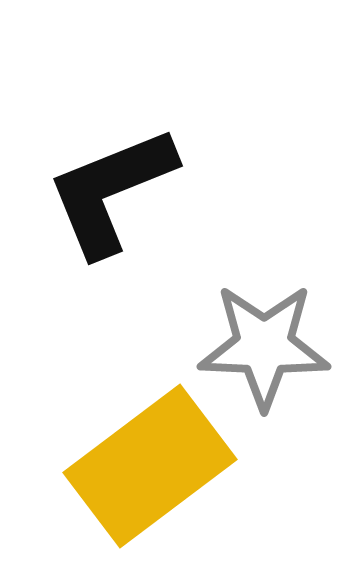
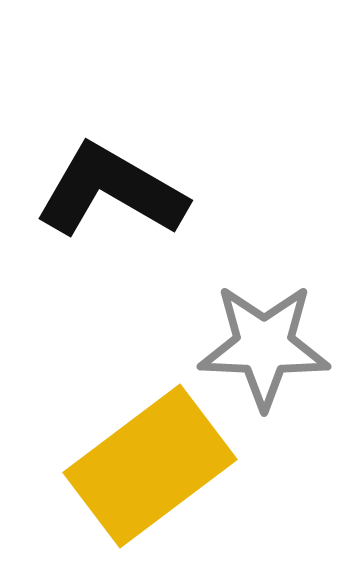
black L-shape: rotated 52 degrees clockwise
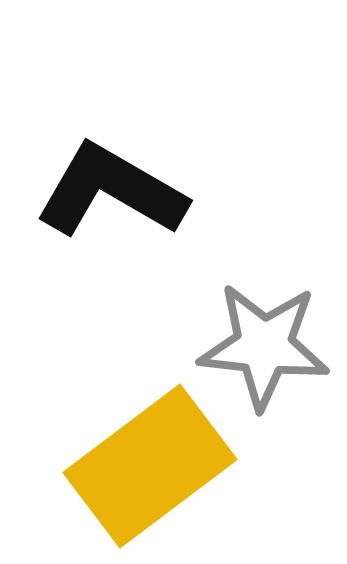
gray star: rotated 4 degrees clockwise
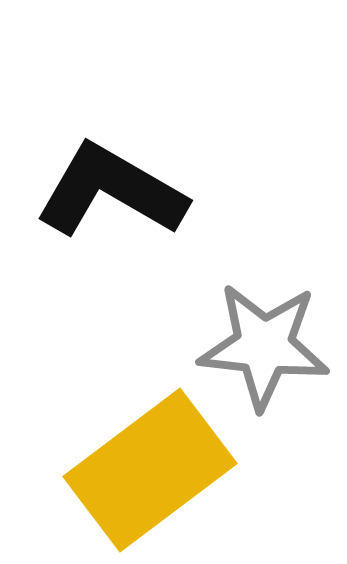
yellow rectangle: moved 4 px down
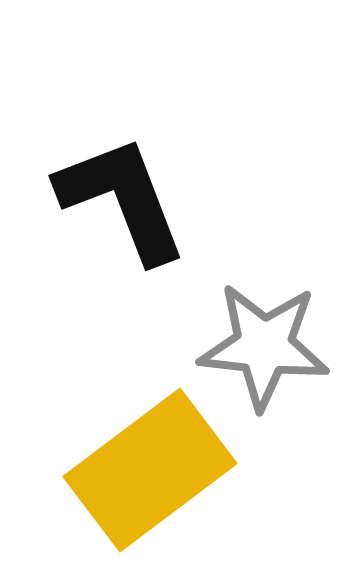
black L-shape: moved 11 px right, 8 px down; rotated 39 degrees clockwise
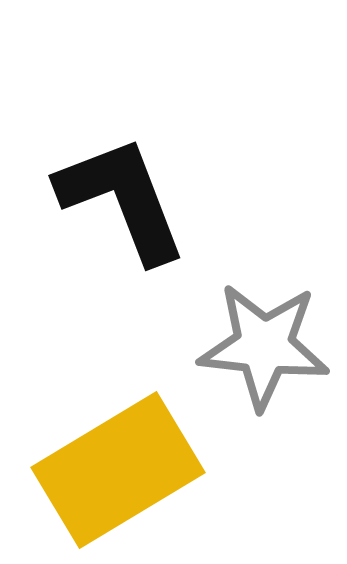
yellow rectangle: moved 32 px left; rotated 6 degrees clockwise
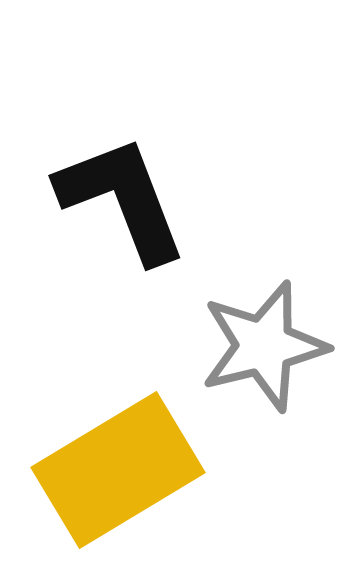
gray star: rotated 20 degrees counterclockwise
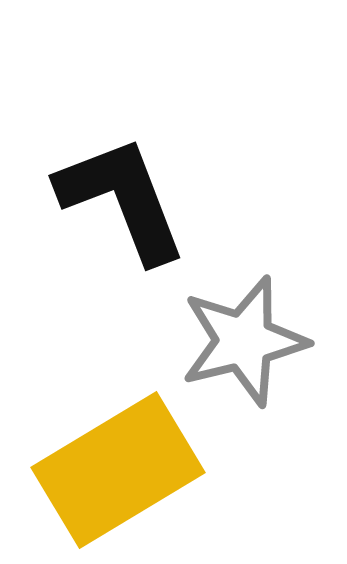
gray star: moved 20 px left, 5 px up
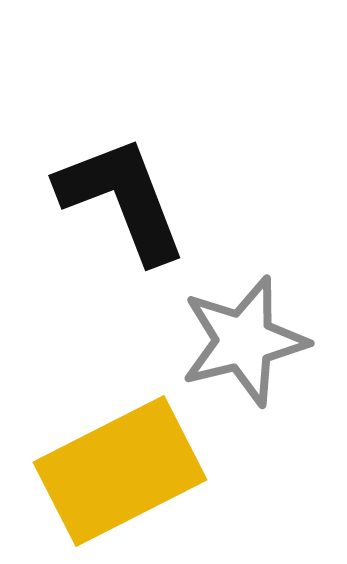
yellow rectangle: moved 2 px right, 1 px down; rotated 4 degrees clockwise
